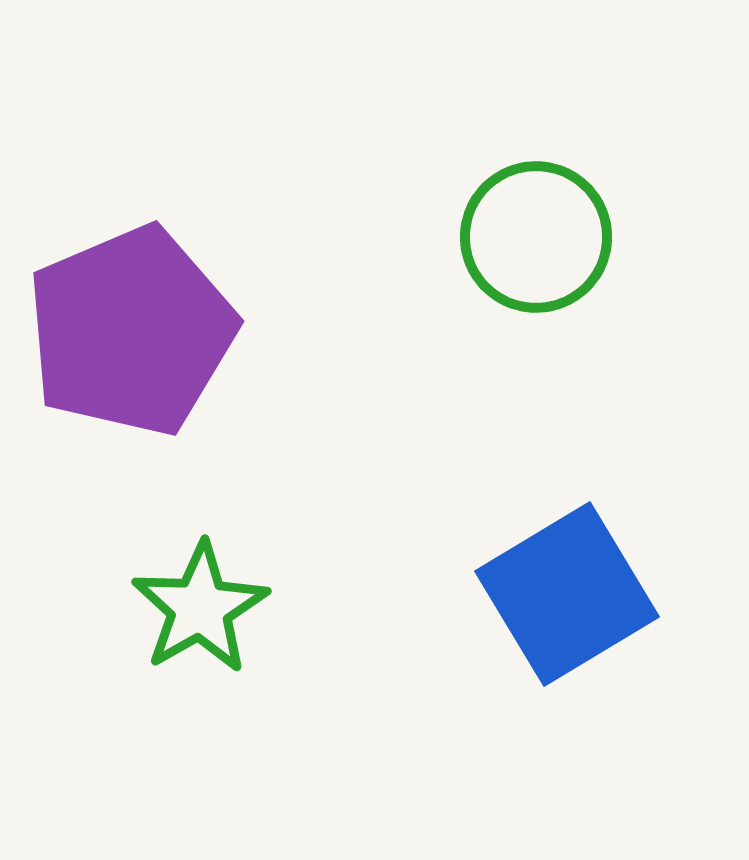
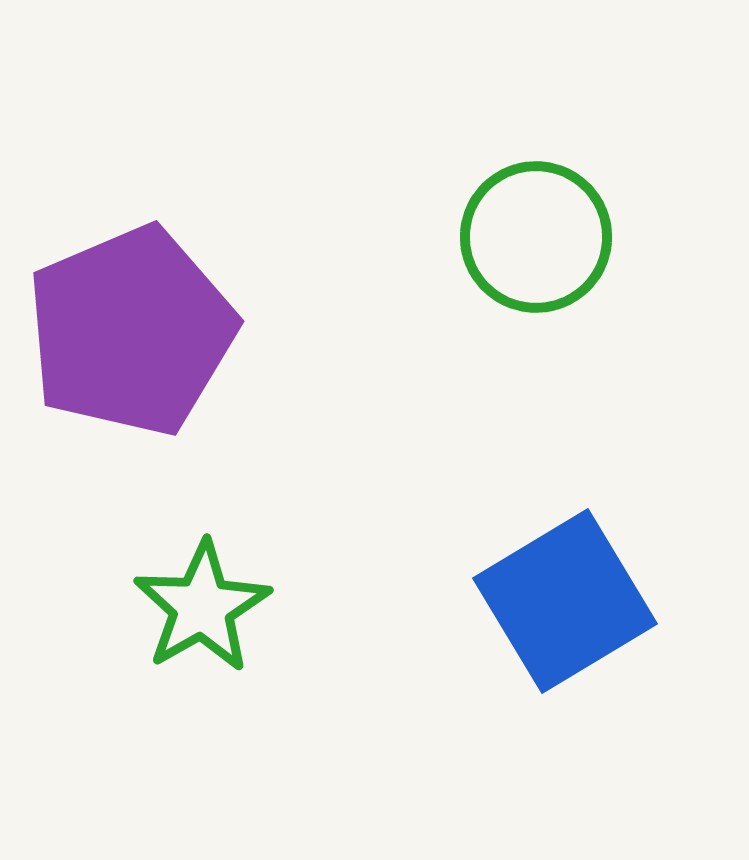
blue square: moved 2 px left, 7 px down
green star: moved 2 px right, 1 px up
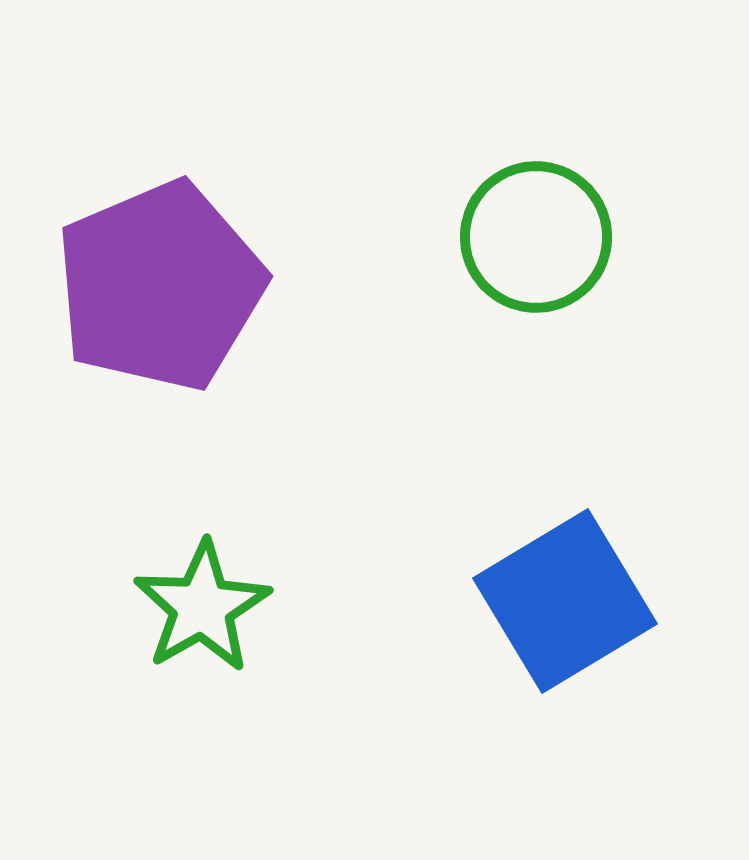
purple pentagon: moved 29 px right, 45 px up
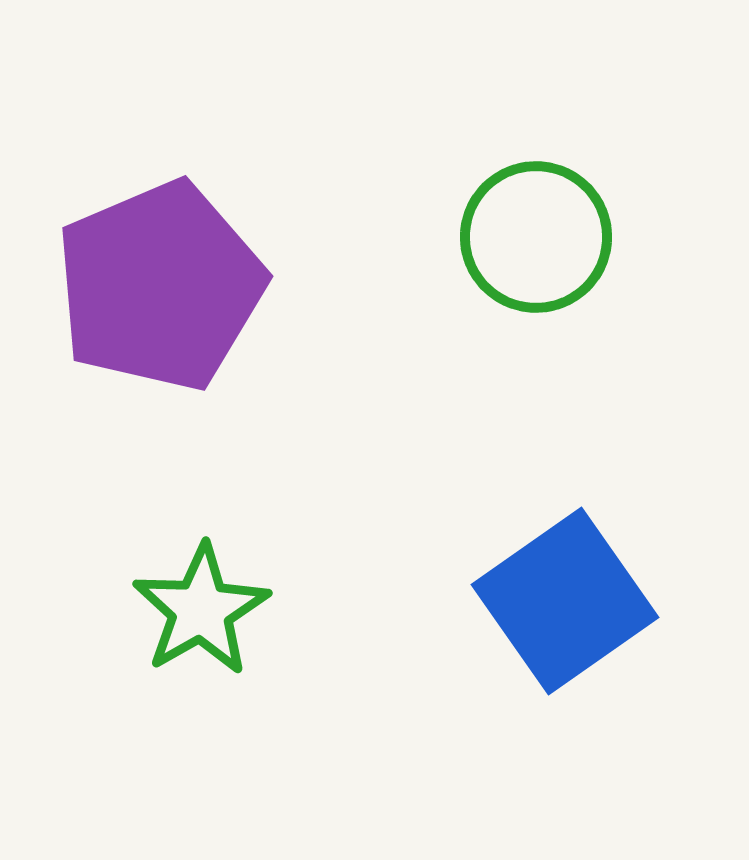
blue square: rotated 4 degrees counterclockwise
green star: moved 1 px left, 3 px down
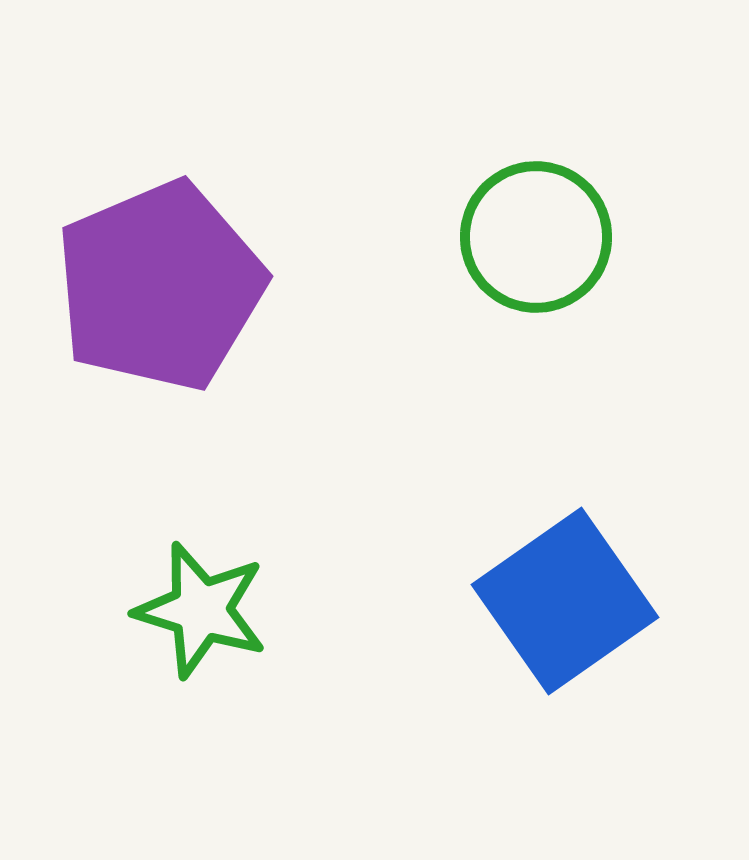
green star: rotated 25 degrees counterclockwise
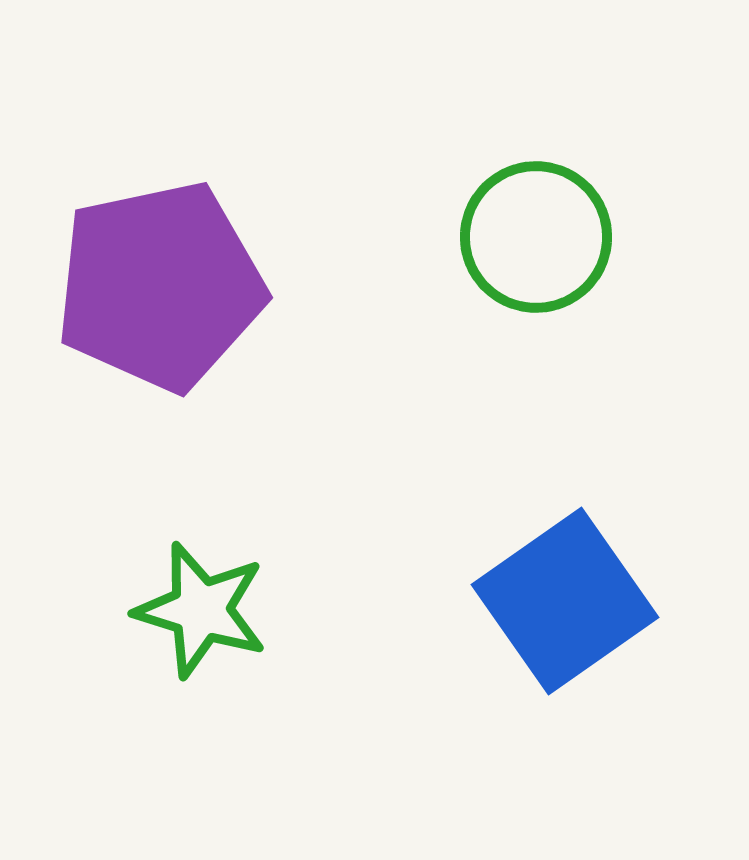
purple pentagon: rotated 11 degrees clockwise
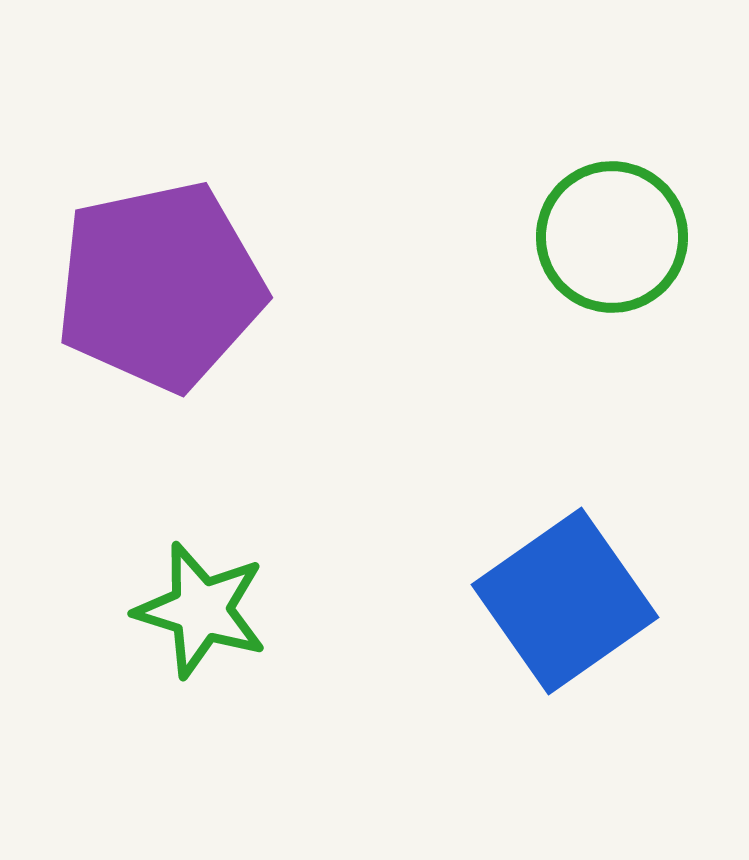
green circle: moved 76 px right
